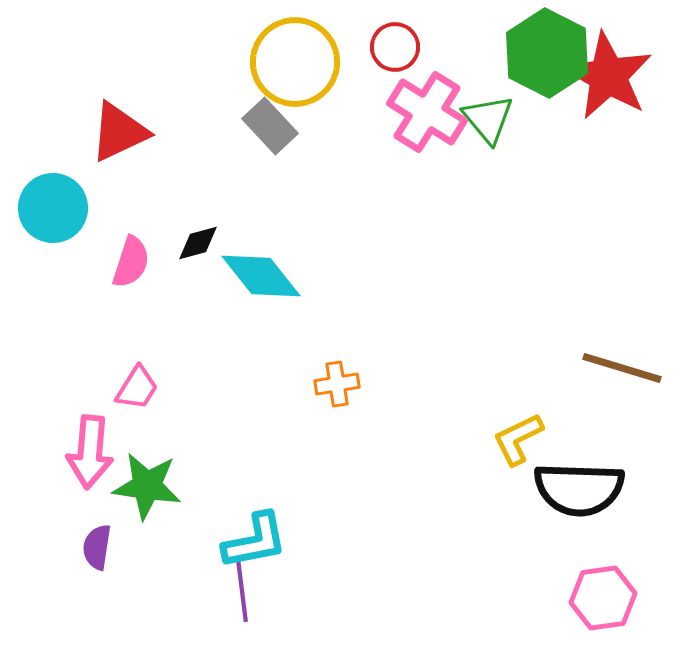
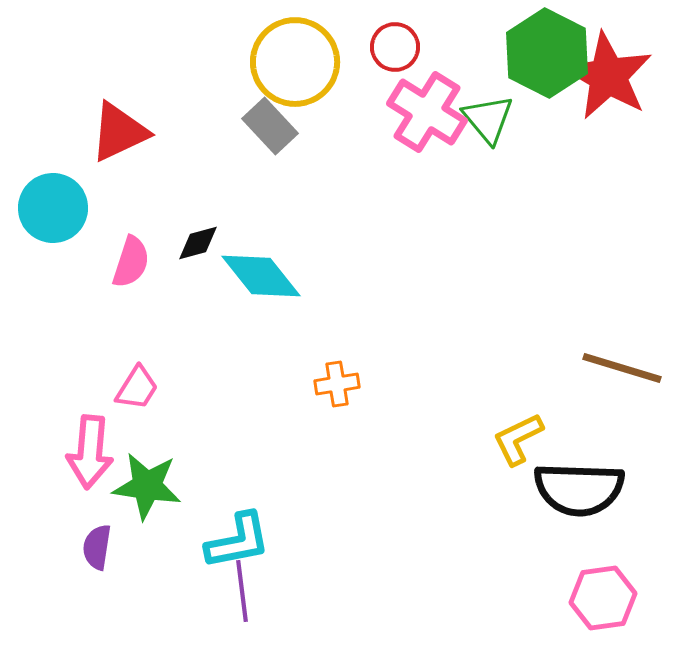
cyan L-shape: moved 17 px left
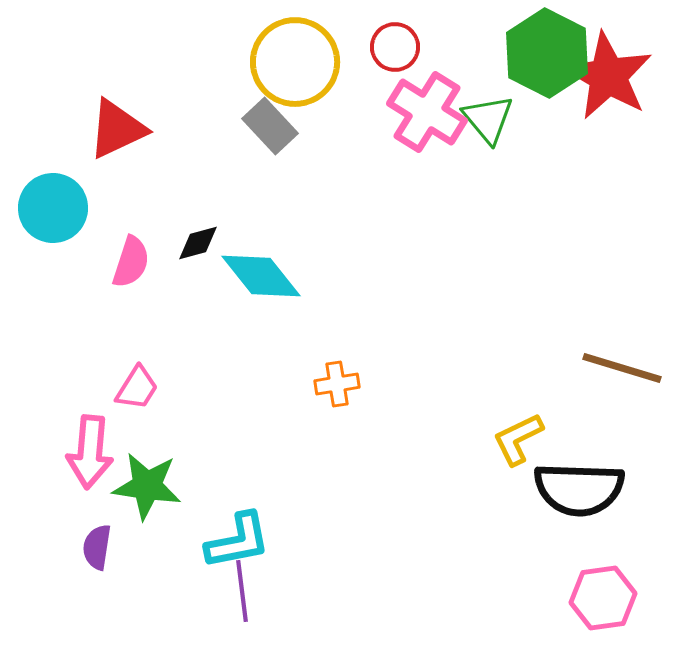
red triangle: moved 2 px left, 3 px up
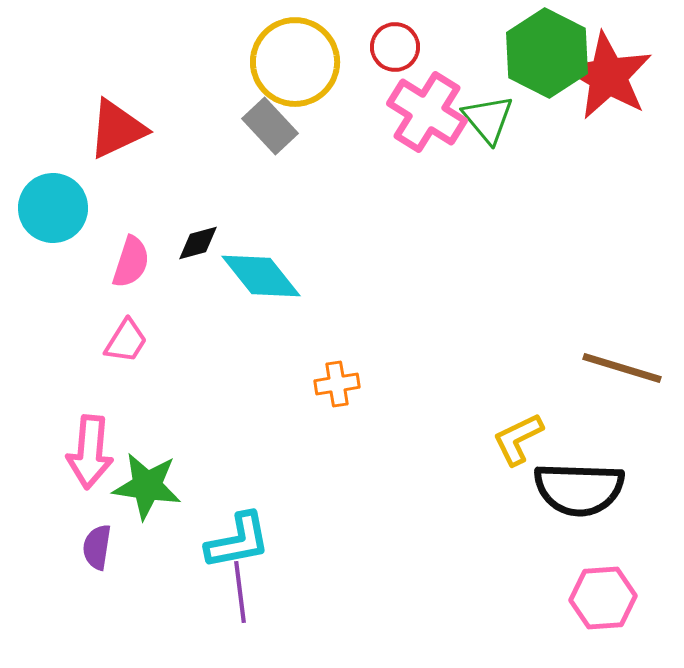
pink trapezoid: moved 11 px left, 47 px up
purple line: moved 2 px left, 1 px down
pink hexagon: rotated 4 degrees clockwise
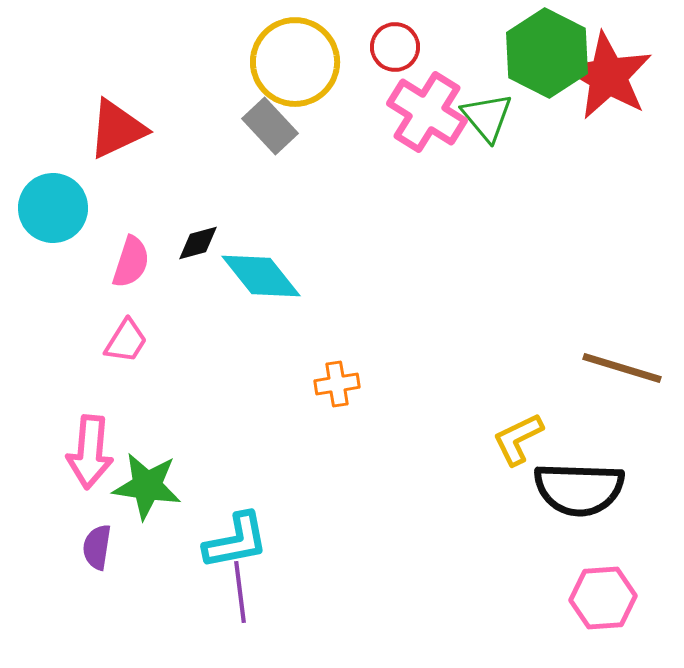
green triangle: moved 1 px left, 2 px up
cyan L-shape: moved 2 px left
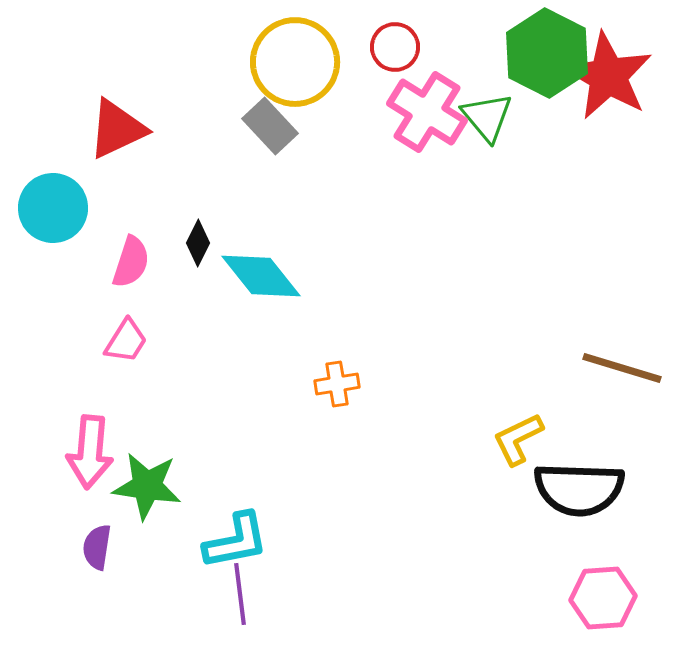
black diamond: rotated 48 degrees counterclockwise
purple line: moved 2 px down
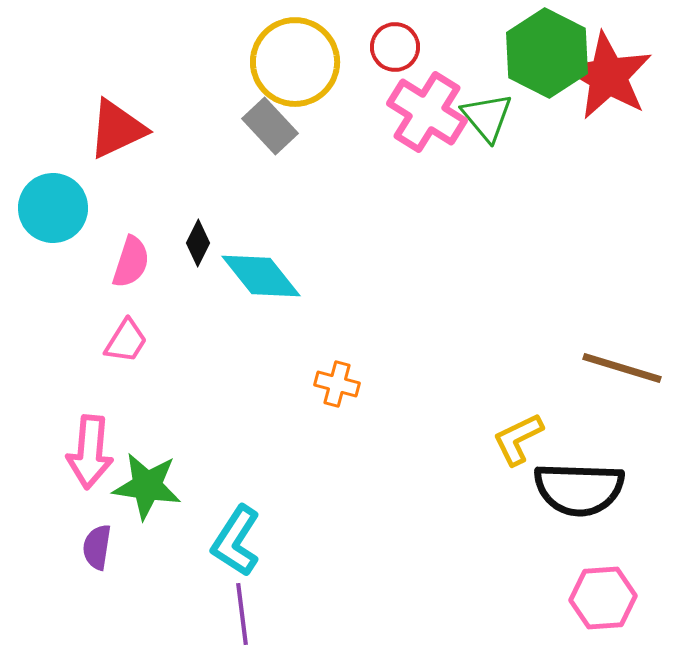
orange cross: rotated 24 degrees clockwise
cyan L-shape: rotated 134 degrees clockwise
purple line: moved 2 px right, 20 px down
